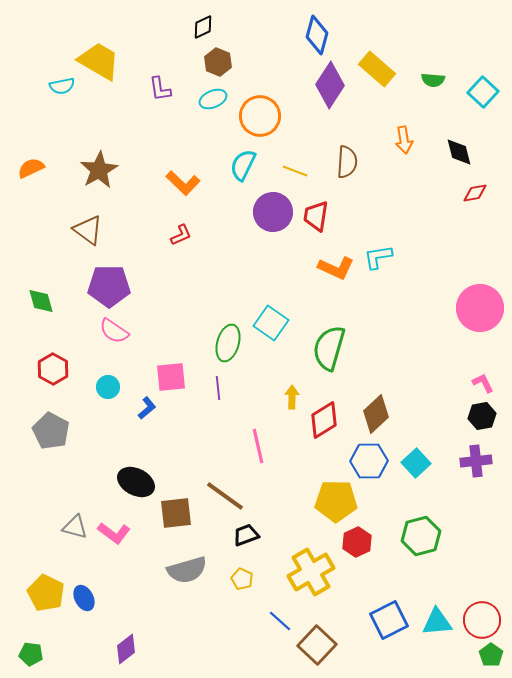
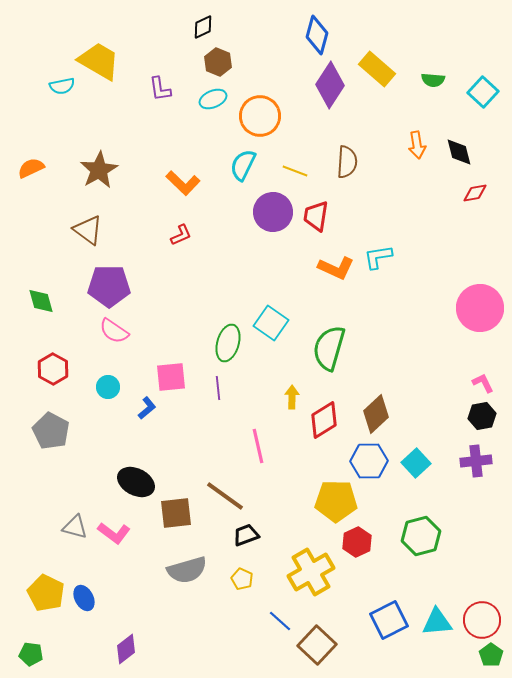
orange arrow at (404, 140): moved 13 px right, 5 px down
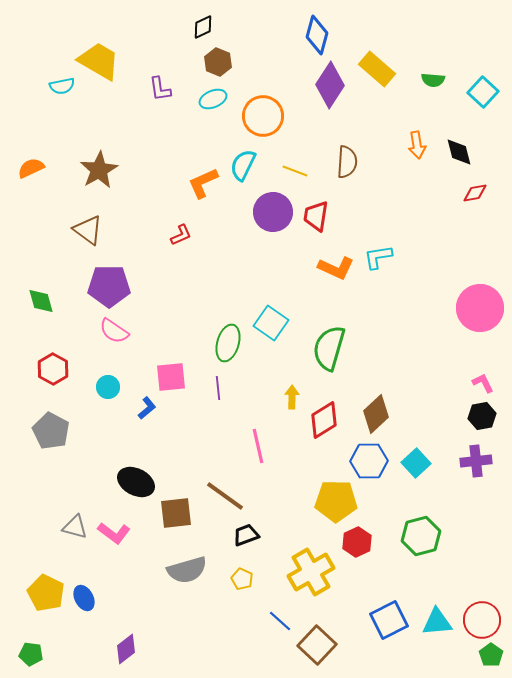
orange circle at (260, 116): moved 3 px right
orange L-shape at (183, 183): moved 20 px right; rotated 112 degrees clockwise
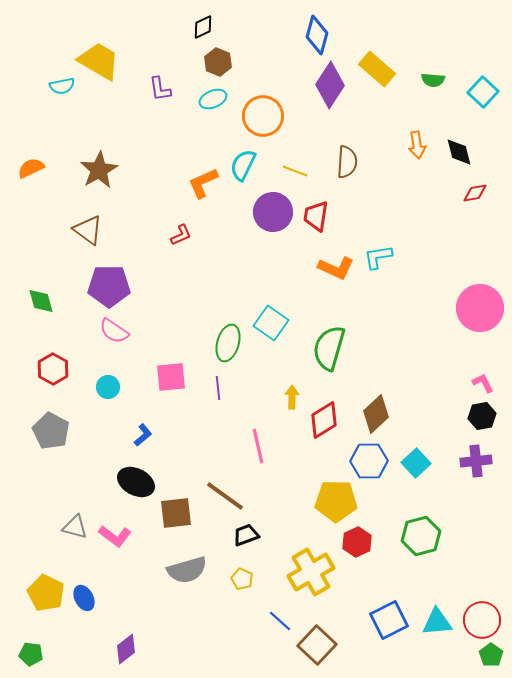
blue L-shape at (147, 408): moved 4 px left, 27 px down
pink L-shape at (114, 533): moved 1 px right, 3 px down
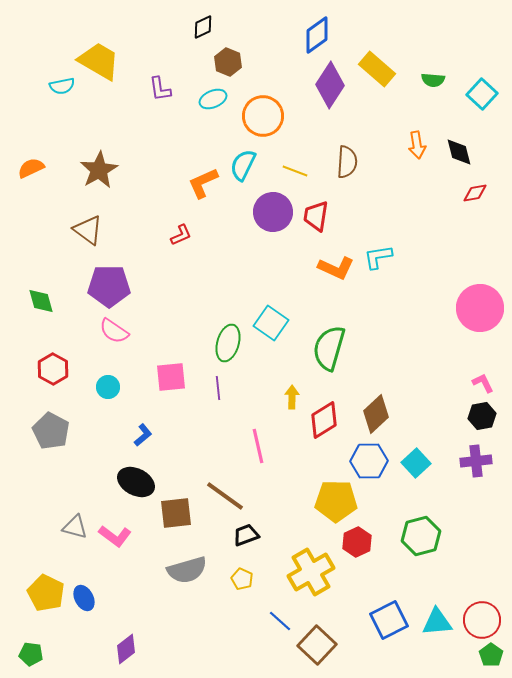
blue diamond at (317, 35): rotated 39 degrees clockwise
brown hexagon at (218, 62): moved 10 px right
cyan square at (483, 92): moved 1 px left, 2 px down
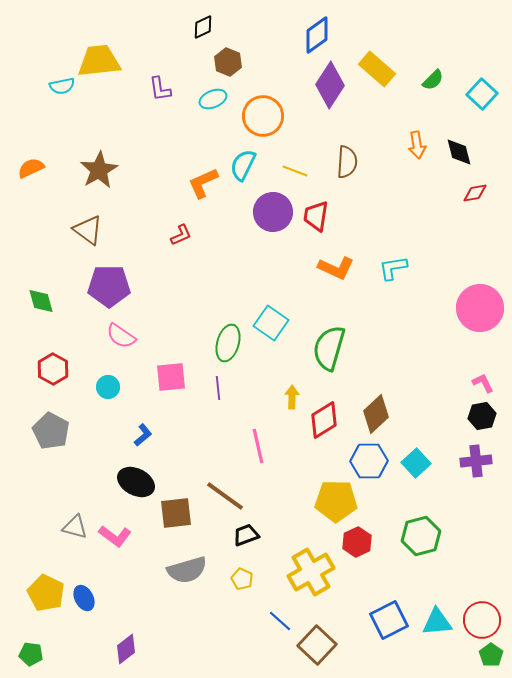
yellow trapezoid at (99, 61): rotated 36 degrees counterclockwise
green semicircle at (433, 80): rotated 50 degrees counterclockwise
cyan L-shape at (378, 257): moved 15 px right, 11 px down
pink semicircle at (114, 331): moved 7 px right, 5 px down
